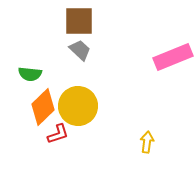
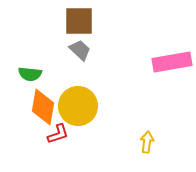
pink rectangle: moved 1 px left, 5 px down; rotated 12 degrees clockwise
orange diamond: rotated 36 degrees counterclockwise
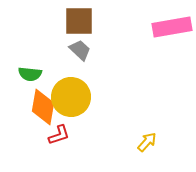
pink rectangle: moved 35 px up
yellow circle: moved 7 px left, 9 px up
red L-shape: moved 1 px right, 1 px down
yellow arrow: rotated 35 degrees clockwise
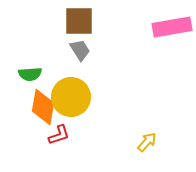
gray trapezoid: rotated 15 degrees clockwise
green semicircle: rotated 10 degrees counterclockwise
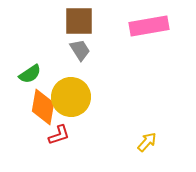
pink rectangle: moved 23 px left, 1 px up
green semicircle: rotated 30 degrees counterclockwise
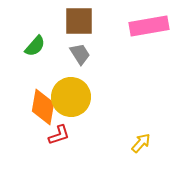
gray trapezoid: moved 4 px down
green semicircle: moved 5 px right, 28 px up; rotated 15 degrees counterclockwise
yellow arrow: moved 6 px left, 1 px down
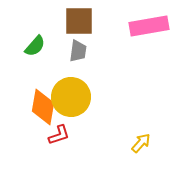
gray trapezoid: moved 2 px left, 3 px up; rotated 40 degrees clockwise
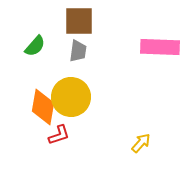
pink rectangle: moved 11 px right, 21 px down; rotated 12 degrees clockwise
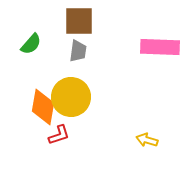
green semicircle: moved 4 px left, 2 px up
yellow arrow: moved 6 px right, 3 px up; rotated 115 degrees counterclockwise
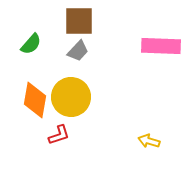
pink rectangle: moved 1 px right, 1 px up
gray trapezoid: rotated 35 degrees clockwise
orange diamond: moved 8 px left, 7 px up
yellow arrow: moved 2 px right, 1 px down
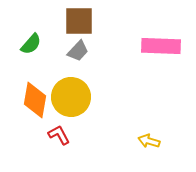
red L-shape: rotated 100 degrees counterclockwise
